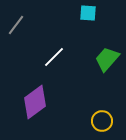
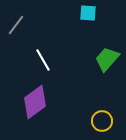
white line: moved 11 px left, 3 px down; rotated 75 degrees counterclockwise
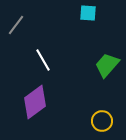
green trapezoid: moved 6 px down
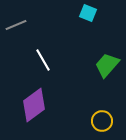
cyan square: rotated 18 degrees clockwise
gray line: rotated 30 degrees clockwise
purple diamond: moved 1 px left, 3 px down
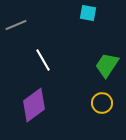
cyan square: rotated 12 degrees counterclockwise
green trapezoid: rotated 8 degrees counterclockwise
yellow circle: moved 18 px up
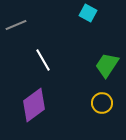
cyan square: rotated 18 degrees clockwise
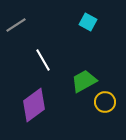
cyan square: moved 9 px down
gray line: rotated 10 degrees counterclockwise
green trapezoid: moved 23 px left, 16 px down; rotated 28 degrees clockwise
yellow circle: moved 3 px right, 1 px up
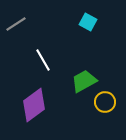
gray line: moved 1 px up
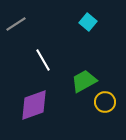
cyan square: rotated 12 degrees clockwise
purple diamond: rotated 16 degrees clockwise
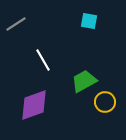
cyan square: moved 1 px right, 1 px up; rotated 30 degrees counterclockwise
